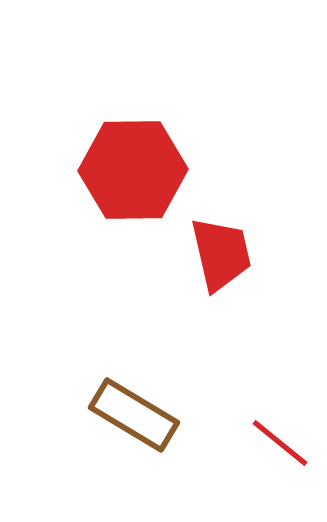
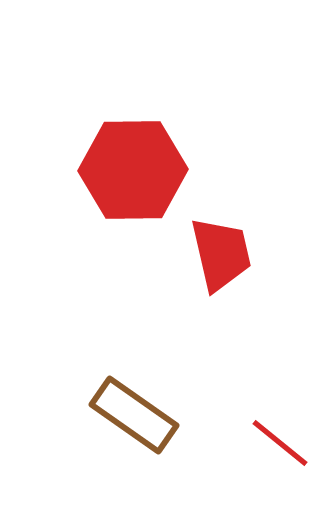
brown rectangle: rotated 4 degrees clockwise
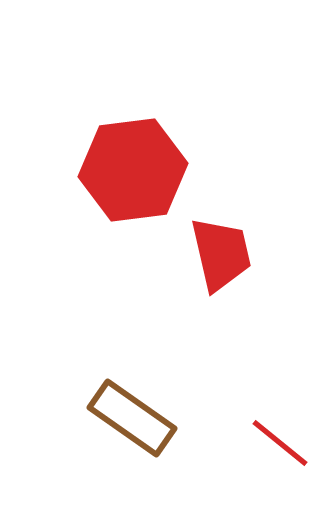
red hexagon: rotated 6 degrees counterclockwise
brown rectangle: moved 2 px left, 3 px down
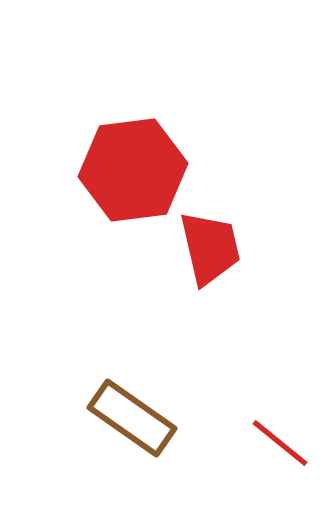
red trapezoid: moved 11 px left, 6 px up
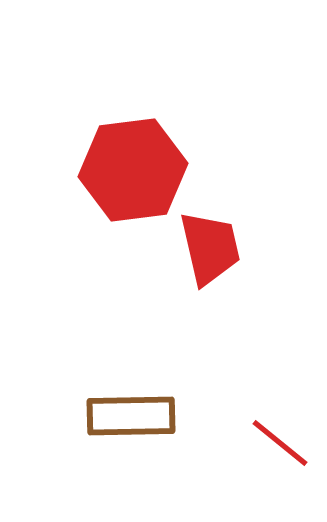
brown rectangle: moved 1 px left, 2 px up; rotated 36 degrees counterclockwise
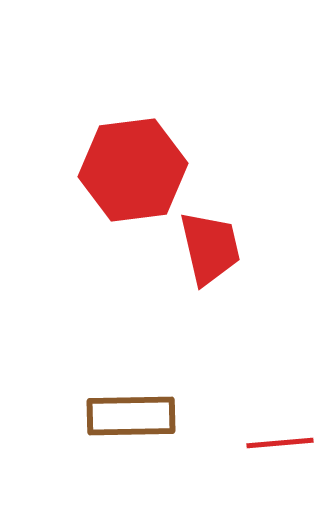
red line: rotated 44 degrees counterclockwise
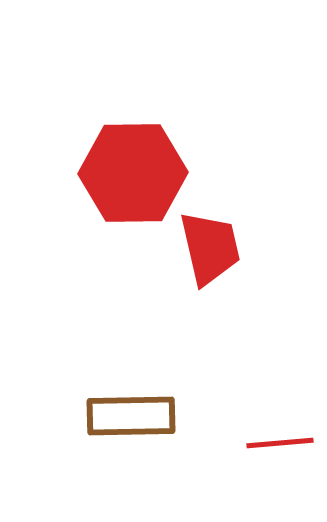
red hexagon: moved 3 px down; rotated 6 degrees clockwise
